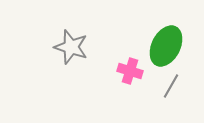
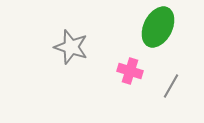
green ellipse: moved 8 px left, 19 px up
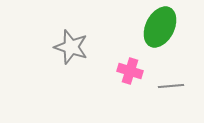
green ellipse: moved 2 px right
gray line: rotated 55 degrees clockwise
